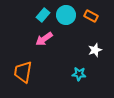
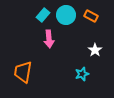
pink arrow: moved 5 px right; rotated 60 degrees counterclockwise
white star: rotated 16 degrees counterclockwise
cyan star: moved 3 px right; rotated 24 degrees counterclockwise
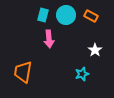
cyan rectangle: rotated 24 degrees counterclockwise
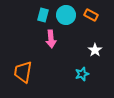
orange rectangle: moved 1 px up
pink arrow: moved 2 px right
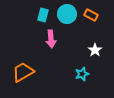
cyan circle: moved 1 px right, 1 px up
orange trapezoid: rotated 50 degrees clockwise
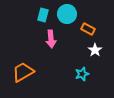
orange rectangle: moved 3 px left, 14 px down
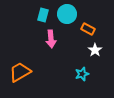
orange trapezoid: moved 3 px left
